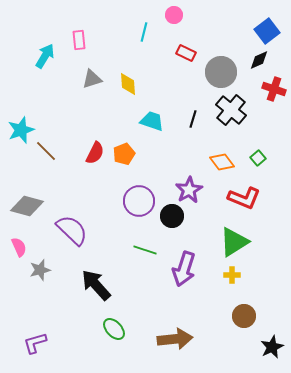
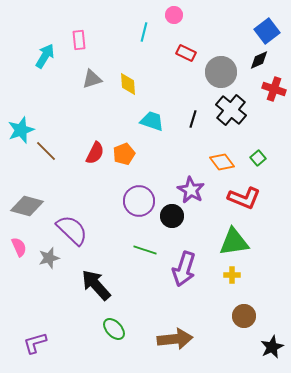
purple star: moved 2 px right; rotated 12 degrees counterclockwise
green triangle: rotated 24 degrees clockwise
gray star: moved 9 px right, 12 px up
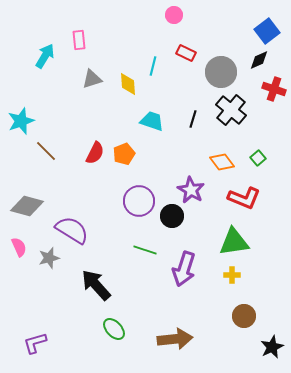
cyan line: moved 9 px right, 34 px down
cyan star: moved 9 px up
purple semicircle: rotated 12 degrees counterclockwise
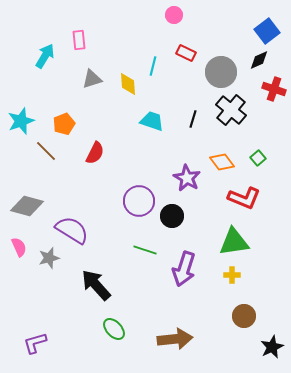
orange pentagon: moved 60 px left, 30 px up
purple star: moved 4 px left, 12 px up
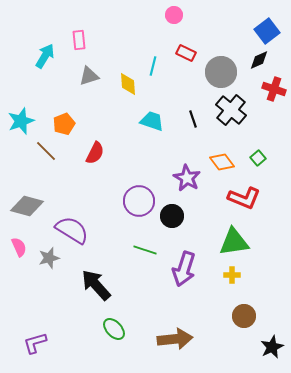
gray triangle: moved 3 px left, 3 px up
black line: rotated 36 degrees counterclockwise
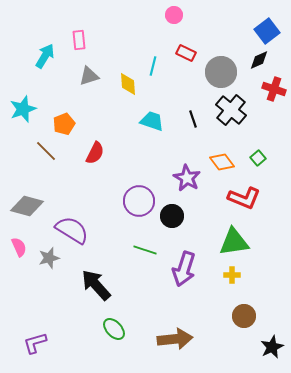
cyan star: moved 2 px right, 12 px up
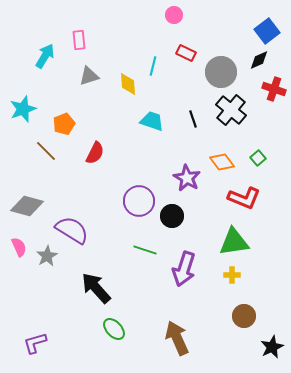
gray star: moved 2 px left, 2 px up; rotated 15 degrees counterclockwise
black arrow: moved 3 px down
brown arrow: moved 2 px right, 1 px up; rotated 108 degrees counterclockwise
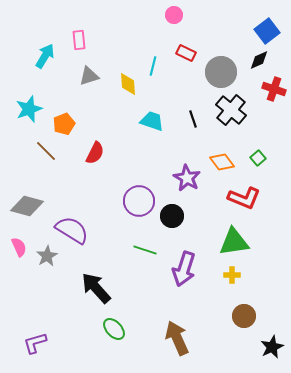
cyan star: moved 6 px right
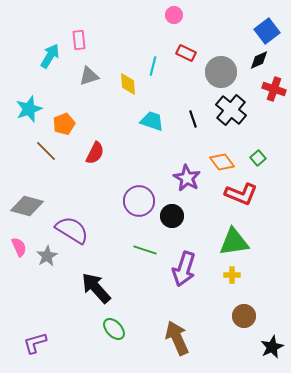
cyan arrow: moved 5 px right
red L-shape: moved 3 px left, 4 px up
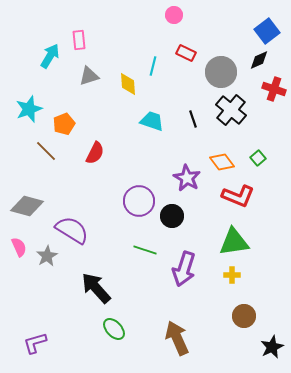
red L-shape: moved 3 px left, 2 px down
